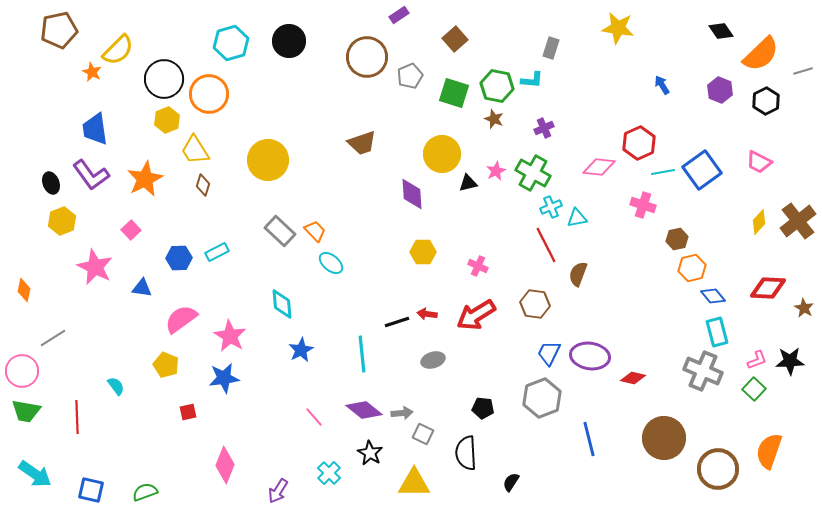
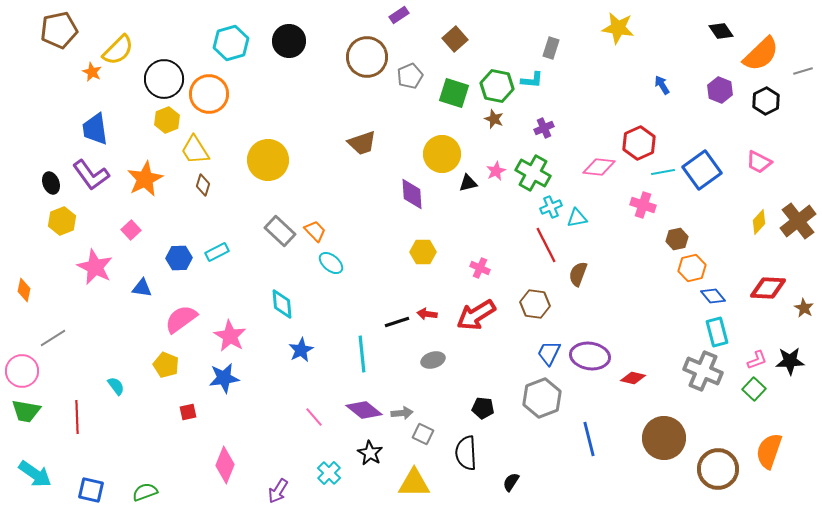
pink cross at (478, 266): moved 2 px right, 2 px down
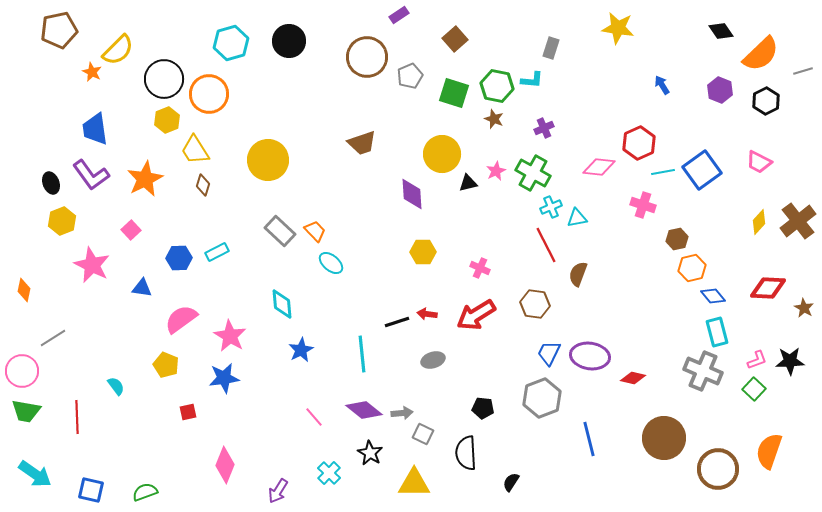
pink star at (95, 267): moved 3 px left, 2 px up
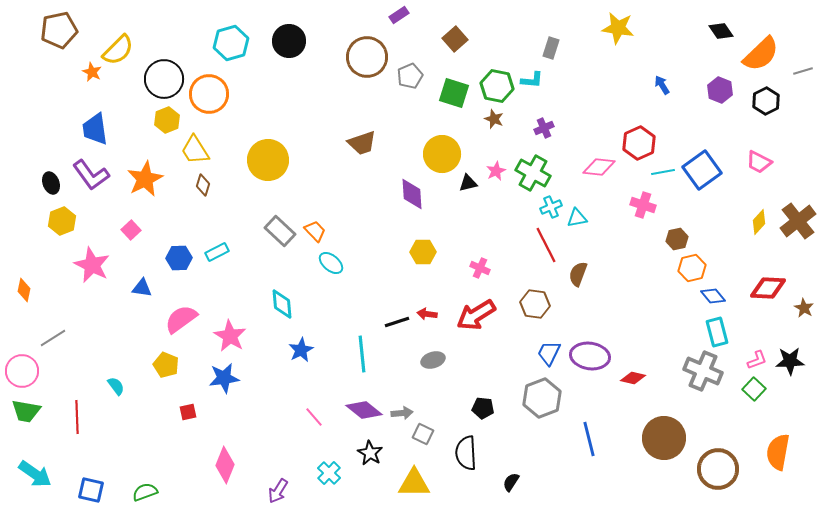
orange semicircle at (769, 451): moved 9 px right, 1 px down; rotated 9 degrees counterclockwise
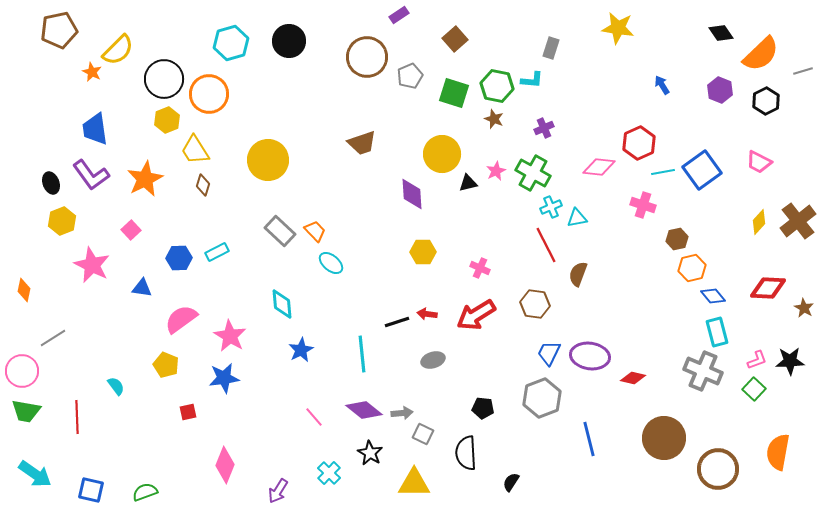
black diamond at (721, 31): moved 2 px down
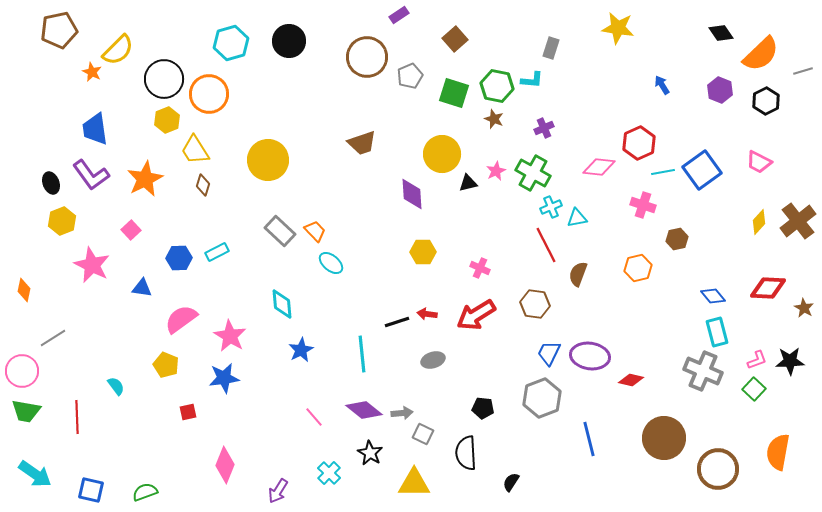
orange hexagon at (692, 268): moved 54 px left
red diamond at (633, 378): moved 2 px left, 2 px down
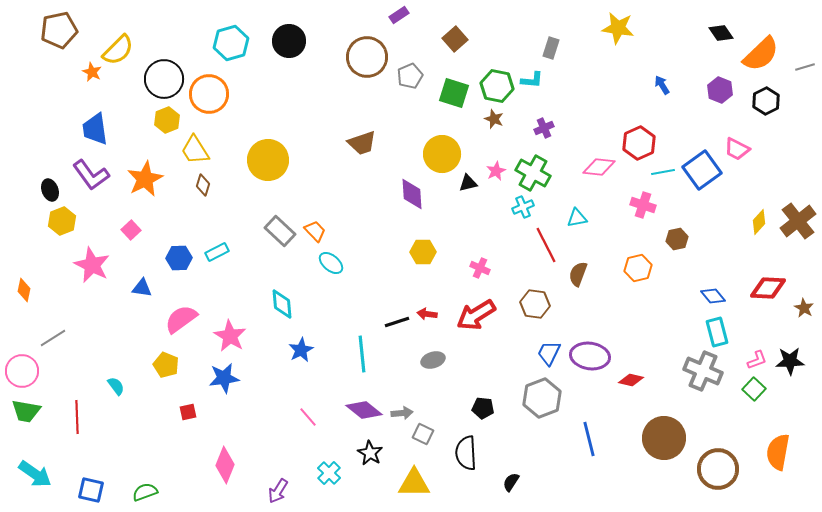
gray line at (803, 71): moved 2 px right, 4 px up
pink trapezoid at (759, 162): moved 22 px left, 13 px up
black ellipse at (51, 183): moved 1 px left, 7 px down
cyan cross at (551, 207): moved 28 px left
pink line at (314, 417): moved 6 px left
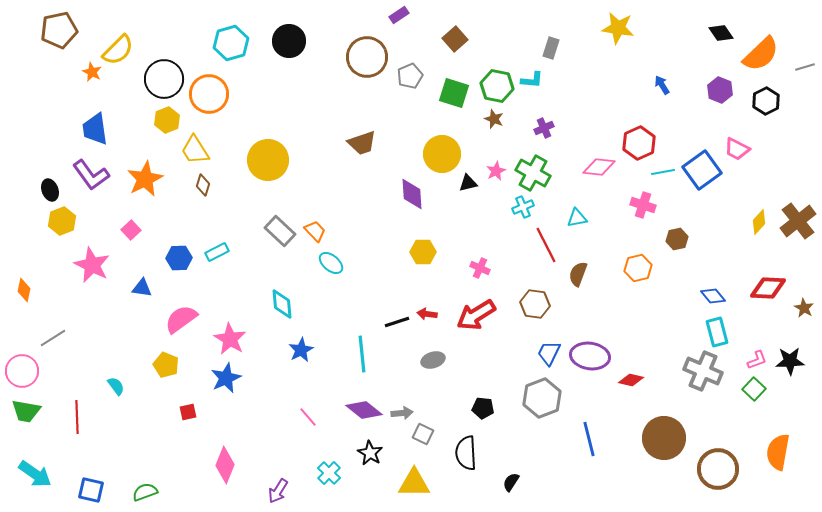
pink star at (230, 336): moved 3 px down
blue star at (224, 378): moved 2 px right; rotated 16 degrees counterclockwise
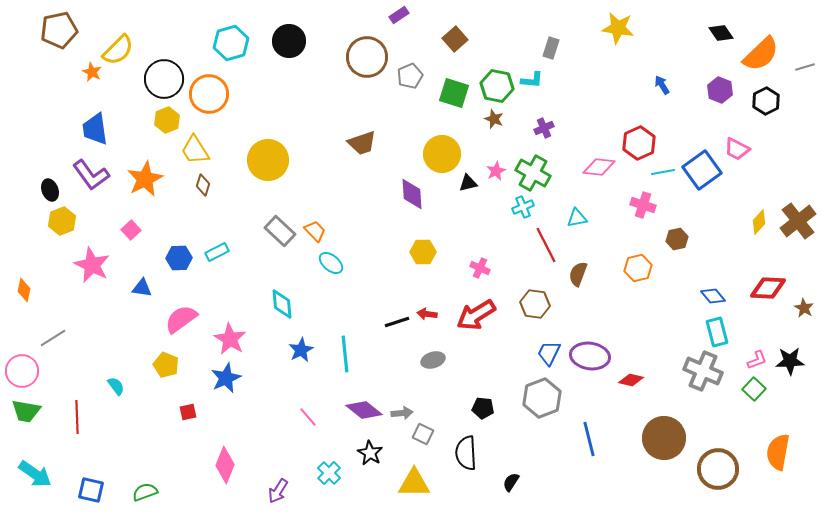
cyan line at (362, 354): moved 17 px left
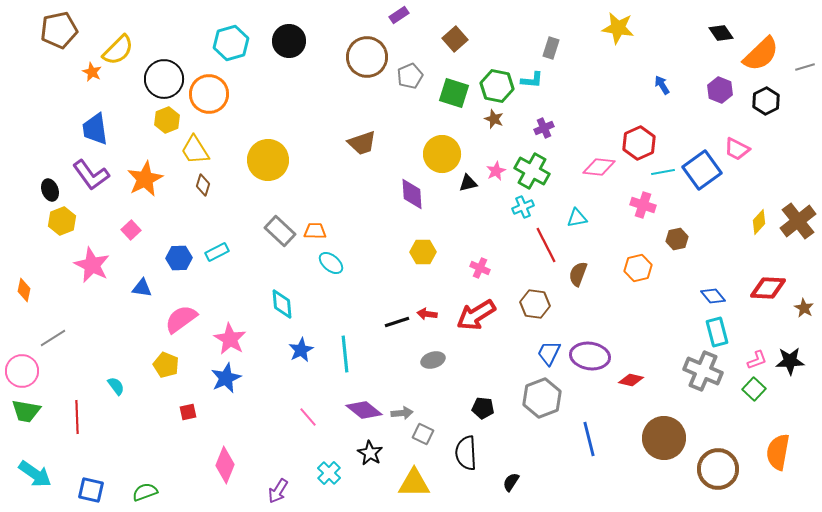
green cross at (533, 173): moved 1 px left, 2 px up
orange trapezoid at (315, 231): rotated 45 degrees counterclockwise
